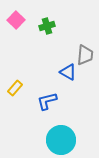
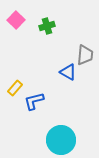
blue L-shape: moved 13 px left
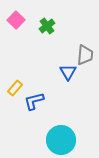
green cross: rotated 21 degrees counterclockwise
blue triangle: rotated 30 degrees clockwise
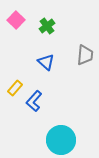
blue triangle: moved 22 px left, 10 px up; rotated 18 degrees counterclockwise
blue L-shape: rotated 35 degrees counterclockwise
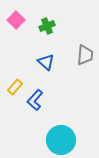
green cross: rotated 14 degrees clockwise
yellow rectangle: moved 1 px up
blue L-shape: moved 1 px right, 1 px up
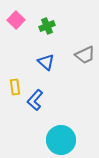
gray trapezoid: rotated 60 degrees clockwise
yellow rectangle: rotated 49 degrees counterclockwise
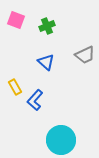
pink square: rotated 24 degrees counterclockwise
yellow rectangle: rotated 21 degrees counterclockwise
